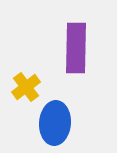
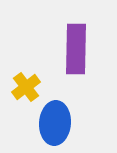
purple rectangle: moved 1 px down
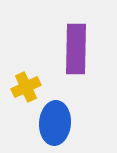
yellow cross: rotated 12 degrees clockwise
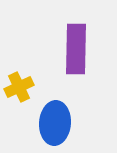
yellow cross: moved 7 px left
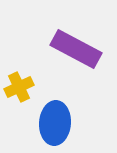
purple rectangle: rotated 63 degrees counterclockwise
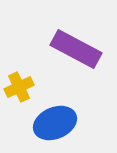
blue ellipse: rotated 63 degrees clockwise
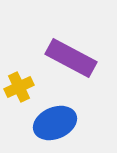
purple rectangle: moved 5 px left, 9 px down
